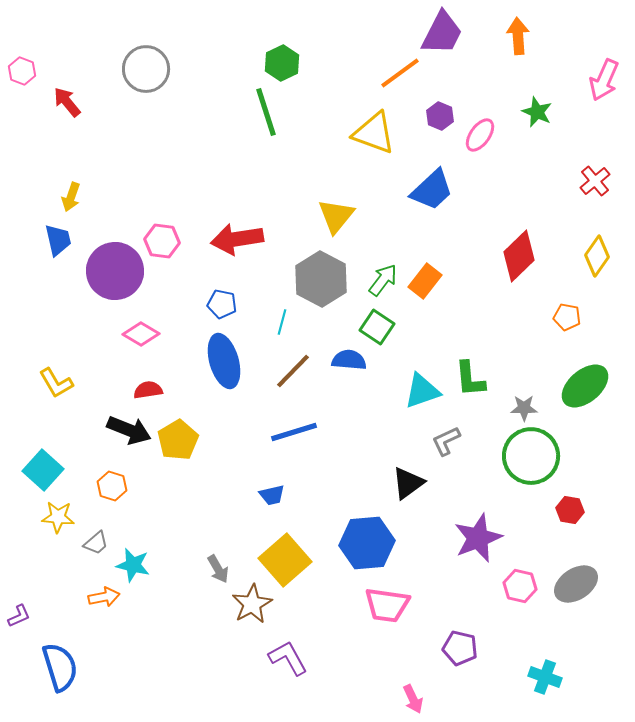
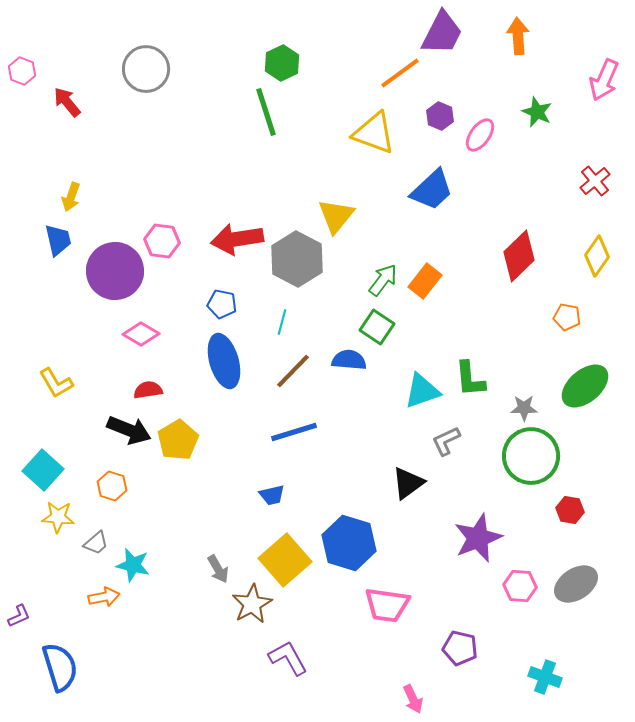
gray hexagon at (321, 279): moved 24 px left, 20 px up
blue hexagon at (367, 543): moved 18 px left; rotated 22 degrees clockwise
pink hexagon at (520, 586): rotated 8 degrees counterclockwise
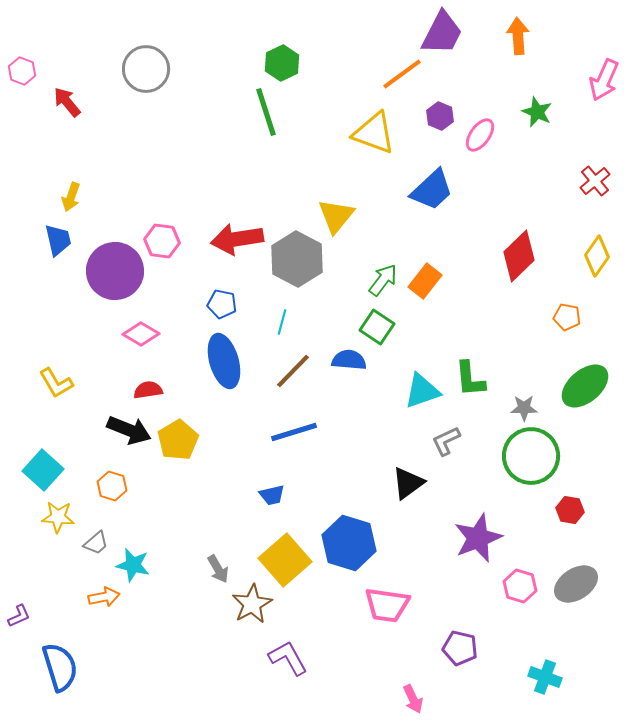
orange line at (400, 73): moved 2 px right, 1 px down
pink hexagon at (520, 586): rotated 12 degrees clockwise
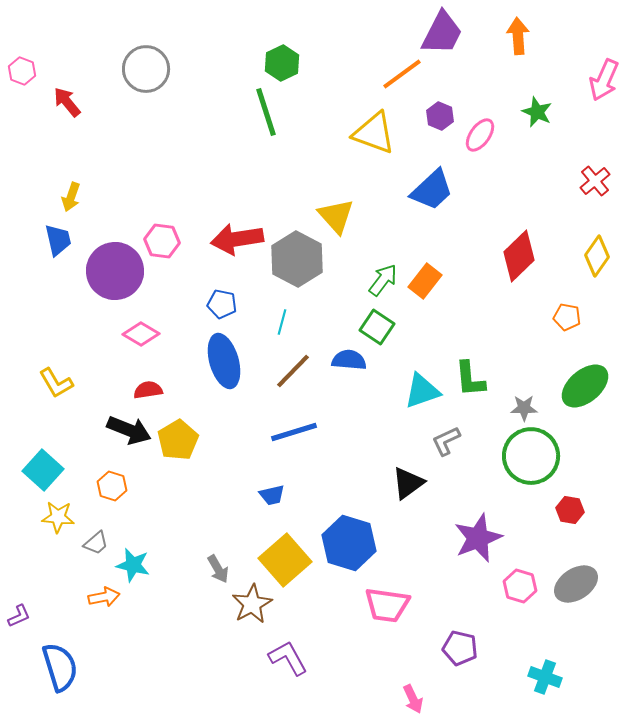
yellow triangle at (336, 216): rotated 21 degrees counterclockwise
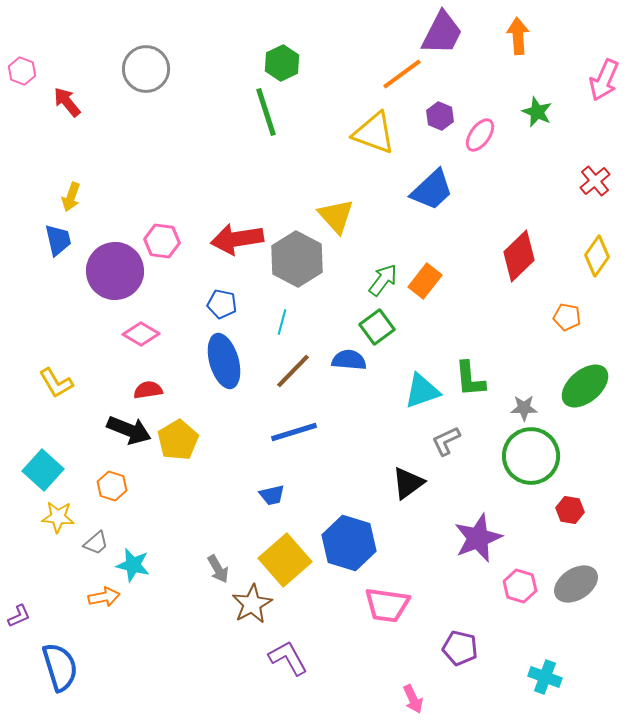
green square at (377, 327): rotated 20 degrees clockwise
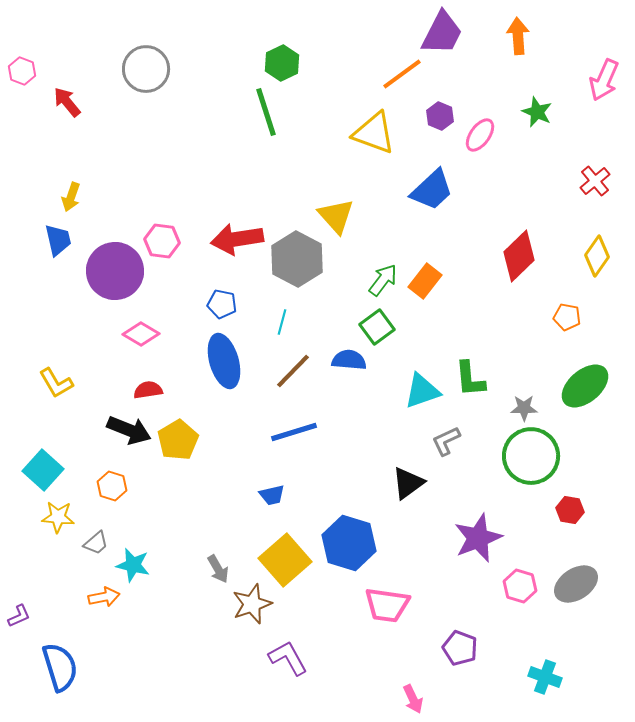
brown star at (252, 604): rotated 9 degrees clockwise
purple pentagon at (460, 648): rotated 8 degrees clockwise
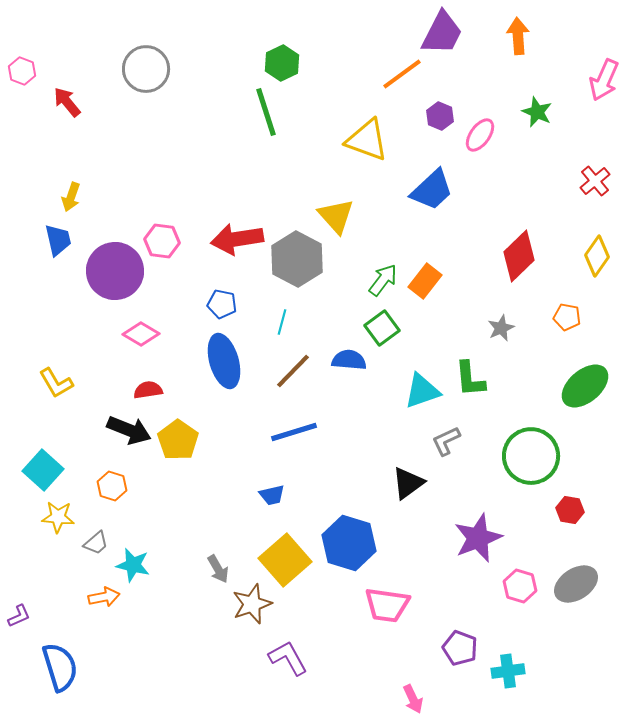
yellow triangle at (374, 133): moved 7 px left, 7 px down
green square at (377, 327): moved 5 px right, 1 px down
gray star at (524, 408): moved 23 px left, 80 px up; rotated 24 degrees counterclockwise
yellow pentagon at (178, 440): rotated 6 degrees counterclockwise
cyan cross at (545, 677): moved 37 px left, 6 px up; rotated 28 degrees counterclockwise
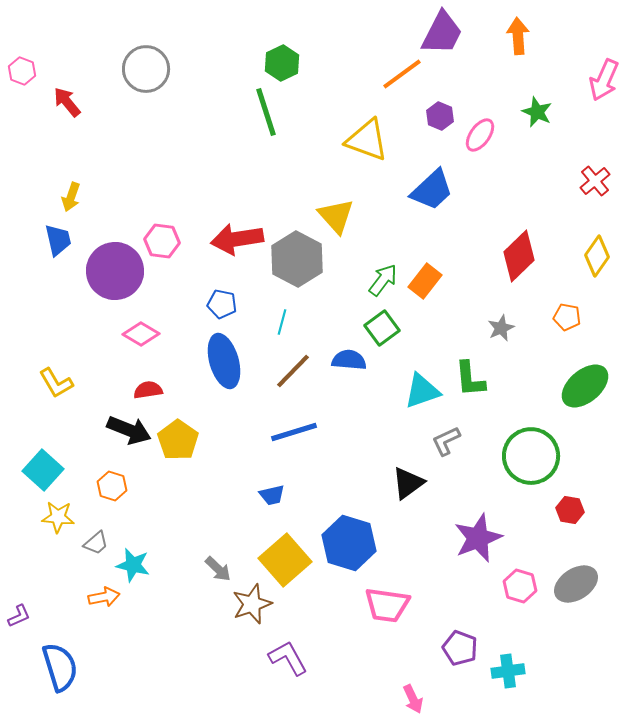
gray arrow at (218, 569): rotated 16 degrees counterclockwise
